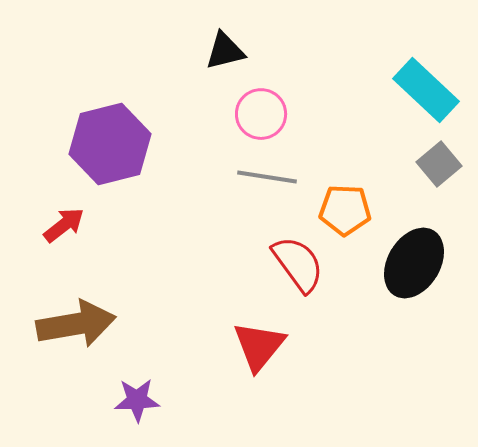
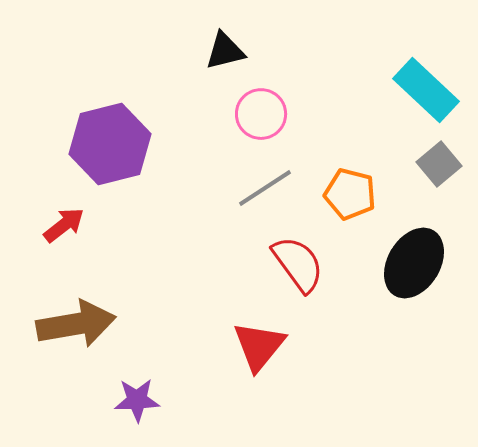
gray line: moved 2 px left, 11 px down; rotated 42 degrees counterclockwise
orange pentagon: moved 5 px right, 16 px up; rotated 12 degrees clockwise
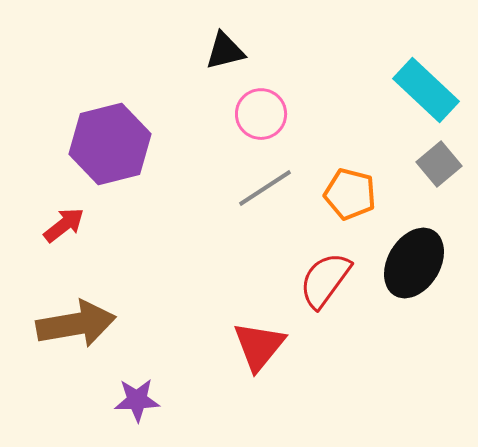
red semicircle: moved 27 px right, 16 px down; rotated 108 degrees counterclockwise
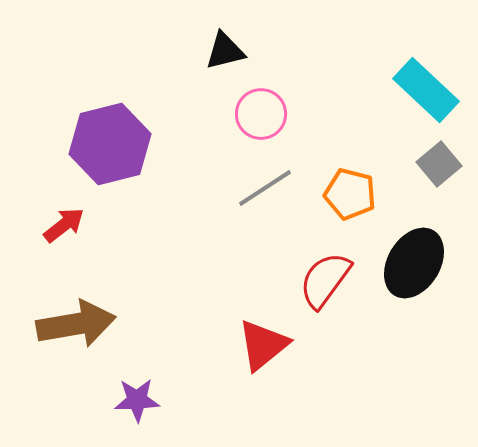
red triangle: moved 4 px right, 1 px up; rotated 12 degrees clockwise
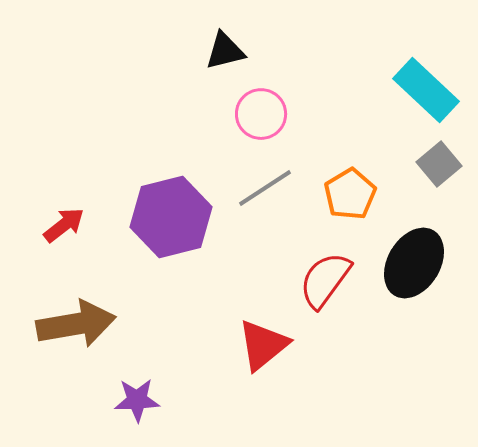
purple hexagon: moved 61 px right, 73 px down
orange pentagon: rotated 27 degrees clockwise
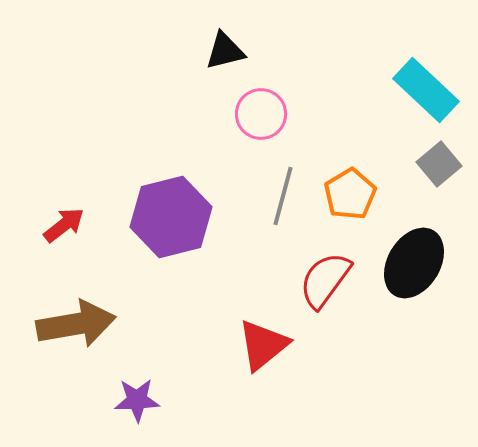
gray line: moved 18 px right, 8 px down; rotated 42 degrees counterclockwise
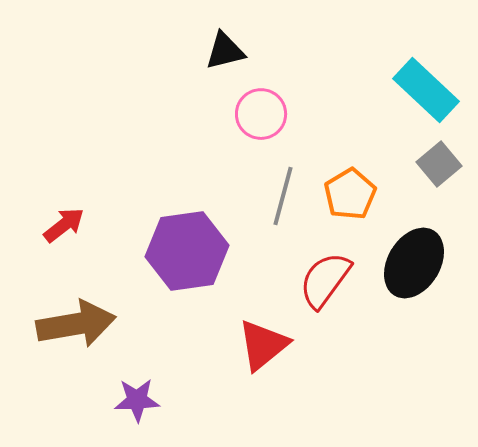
purple hexagon: moved 16 px right, 34 px down; rotated 6 degrees clockwise
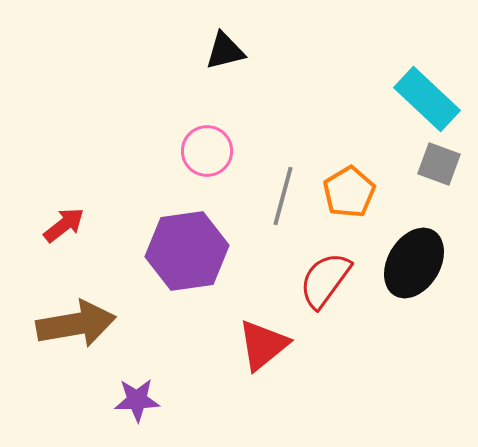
cyan rectangle: moved 1 px right, 9 px down
pink circle: moved 54 px left, 37 px down
gray square: rotated 30 degrees counterclockwise
orange pentagon: moved 1 px left, 2 px up
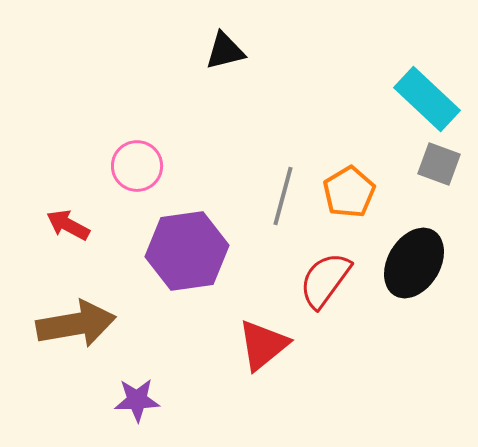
pink circle: moved 70 px left, 15 px down
red arrow: moved 4 px right; rotated 114 degrees counterclockwise
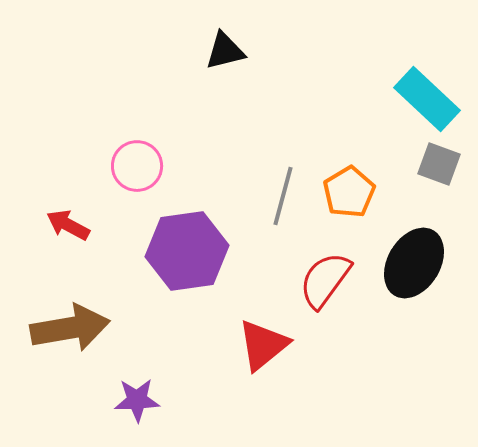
brown arrow: moved 6 px left, 4 px down
